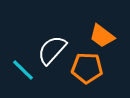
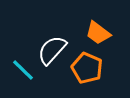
orange trapezoid: moved 4 px left, 3 px up
orange pentagon: rotated 20 degrees clockwise
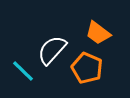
cyan line: moved 1 px down
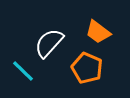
orange trapezoid: moved 1 px up
white semicircle: moved 3 px left, 7 px up
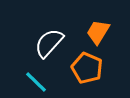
orange trapezoid: rotated 84 degrees clockwise
cyan line: moved 13 px right, 11 px down
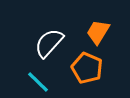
cyan line: moved 2 px right
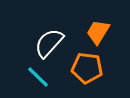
orange pentagon: rotated 16 degrees counterclockwise
cyan line: moved 5 px up
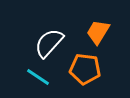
orange pentagon: moved 2 px left, 1 px down
cyan line: rotated 10 degrees counterclockwise
